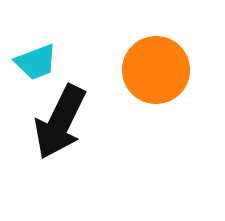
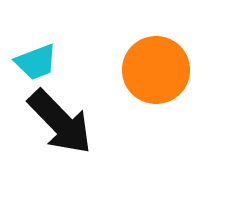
black arrow: rotated 70 degrees counterclockwise
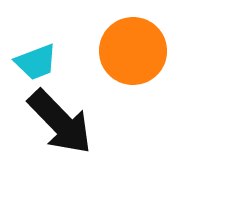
orange circle: moved 23 px left, 19 px up
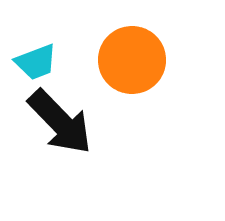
orange circle: moved 1 px left, 9 px down
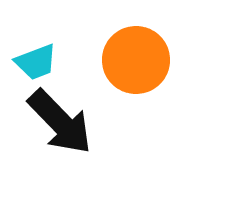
orange circle: moved 4 px right
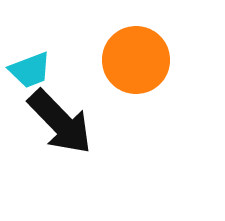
cyan trapezoid: moved 6 px left, 8 px down
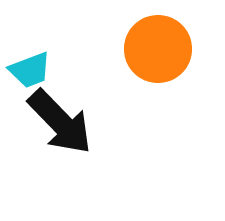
orange circle: moved 22 px right, 11 px up
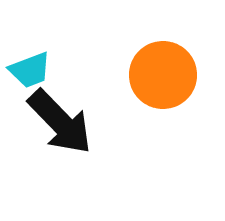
orange circle: moved 5 px right, 26 px down
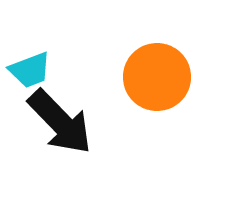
orange circle: moved 6 px left, 2 px down
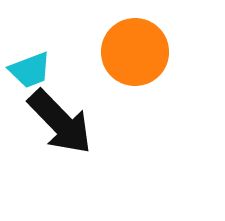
orange circle: moved 22 px left, 25 px up
